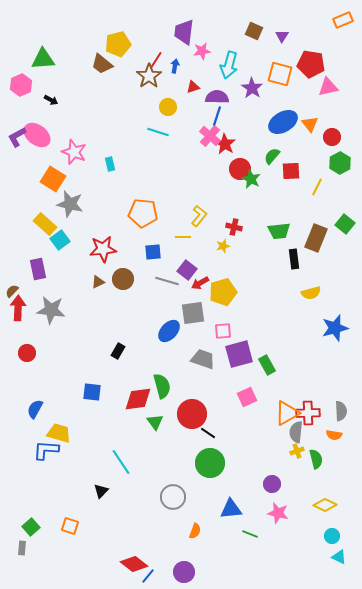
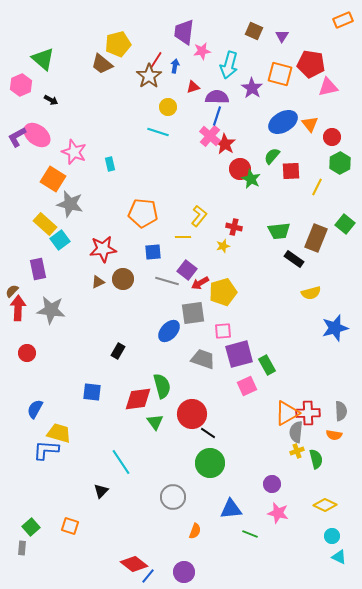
green triangle at (43, 59): rotated 45 degrees clockwise
black rectangle at (294, 259): rotated 48 degrees counterclockwise
pink square at (247, 397): moved 11 px up
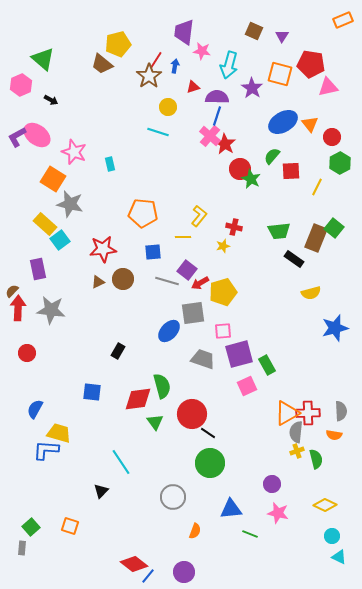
pink star at (202, 51): rotated 18 degrees clockwise
green square at (345, 224): moved 11 px left, 4 px down
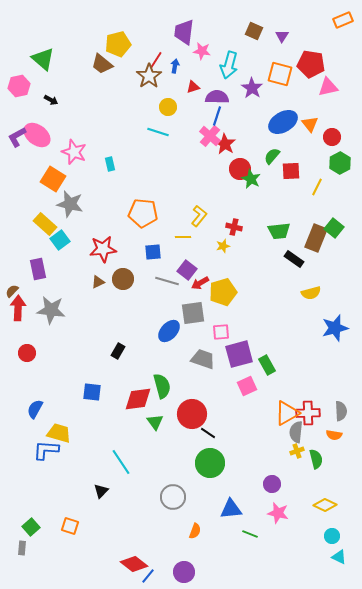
pink hexagon at (21, 85): moved 2 px left, 1 px down; rotated 10 degrees clockwise
pink square at (223, 331): moved 2 px left, 1 px down
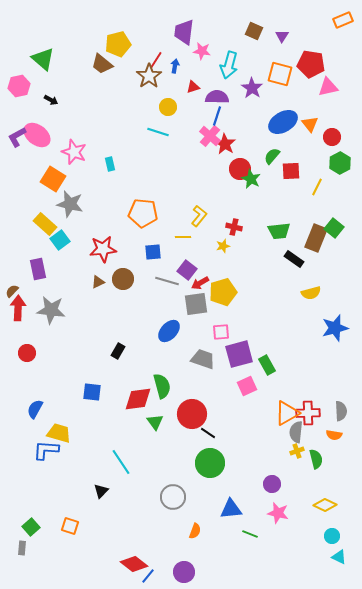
gray square at (193, 313): moved 3 px right, 9 px up
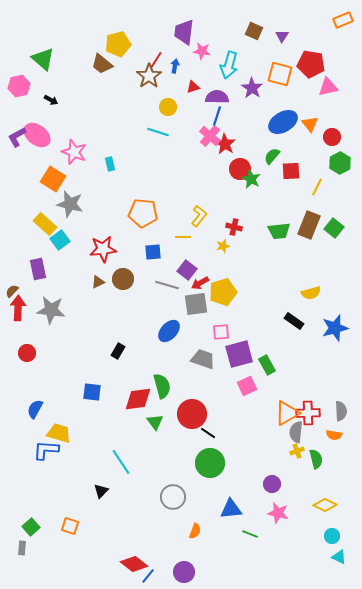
brown rectangle at (316, 238): moved 7 px left, 13 px up
black rectangle at (294, 259): moved 62 px down
gray line at (167, 281): moved 4 px down
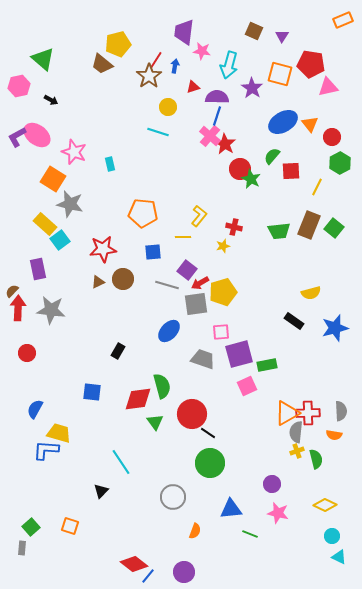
green rectangle at (267, 365): rotated 72 degrees counterclockwise
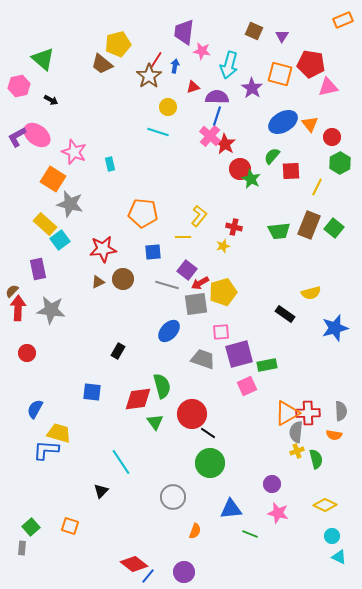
black rectangle at (294, 321): moved 9 px left, 7 px up
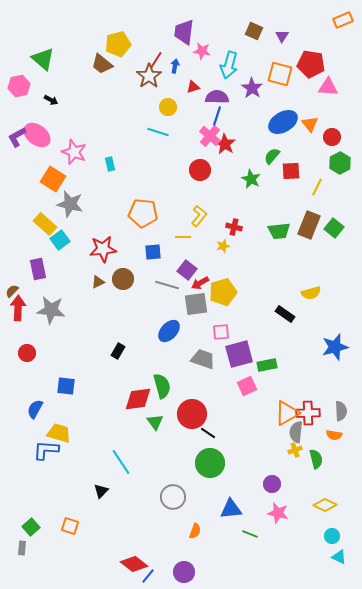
pink triangle at (328, 87): rotated 15 degrees clockwise
red circle at (240, 169): moved 40 px left, 1 px down
blue star at (335, 328): moved 19 px down
blue square at (92, 392): moved 26 px left, 6 px up
yellow cross at (297, 451): moved 2 px left, 1 px up
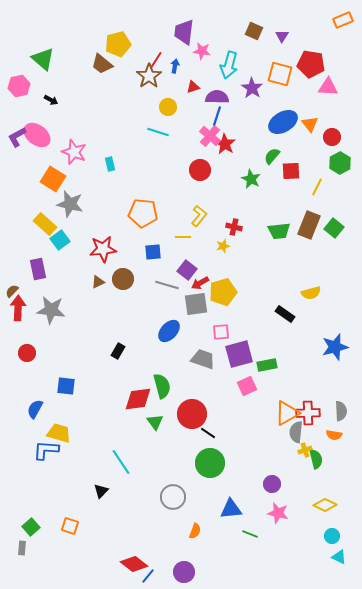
yellow cross at (295, 450): moved 10 px right
